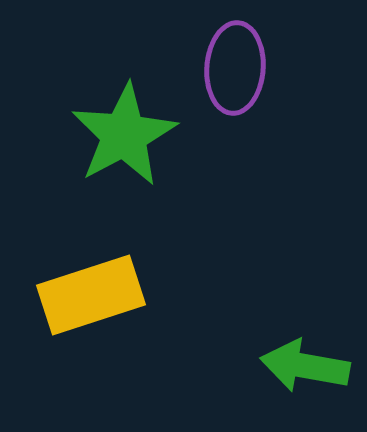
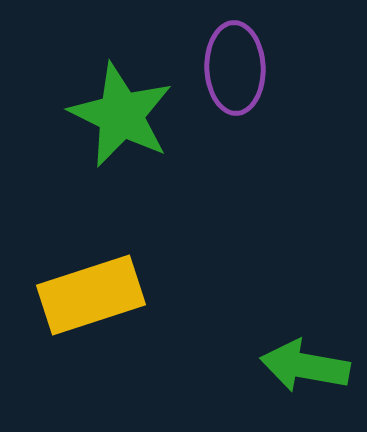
purple ellipse: rotated 6 degrees counterclockwise
green star: moved 3 px left, 20 px up; rotated 18 degrees counterclockwise
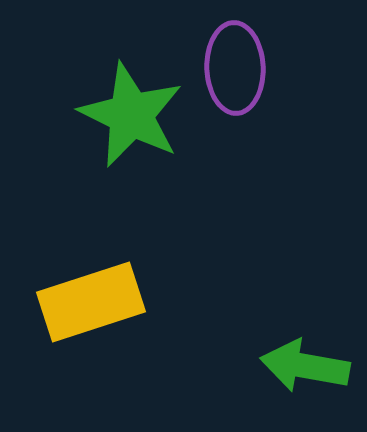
green star: moved 10 px right
yellow rectangle: moved 7 px down
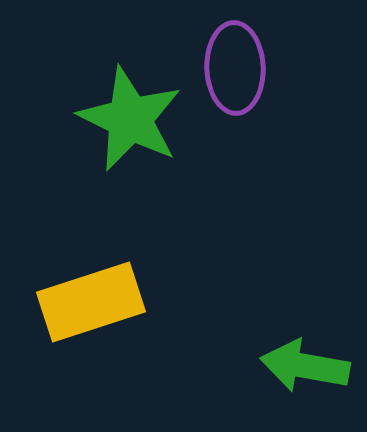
green star: moved 1 px left, 4 px down
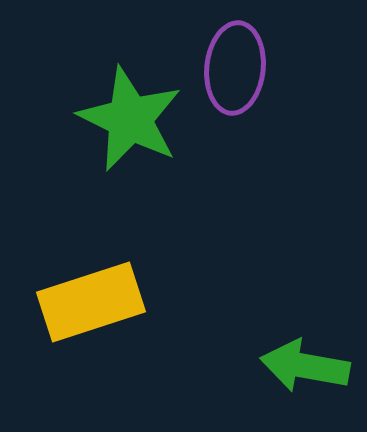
purple ellipse: rotated 8 degrees clockwise
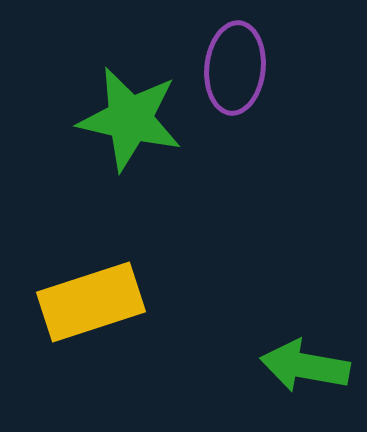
green star: rotated 13 degrees counterclockwise
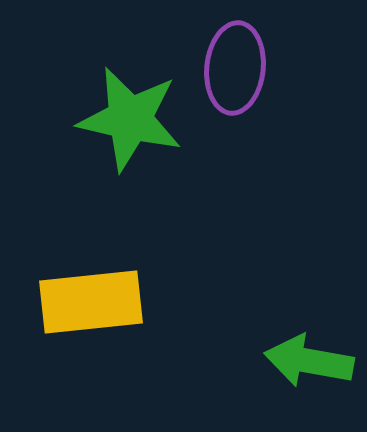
yellow rectangle: rotated 12 degrees clockwise
green arrow: moved 4 px right, 5 px up
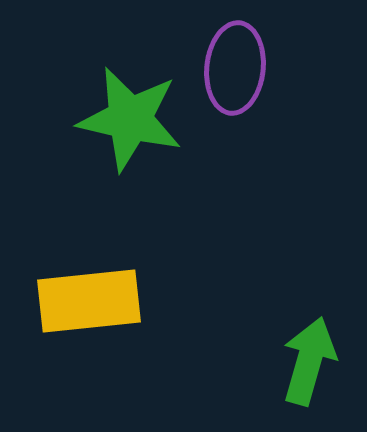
yellow rectangle: moved 2 px left, 1 px up
green arrow: rotated 96 degrees clockwise
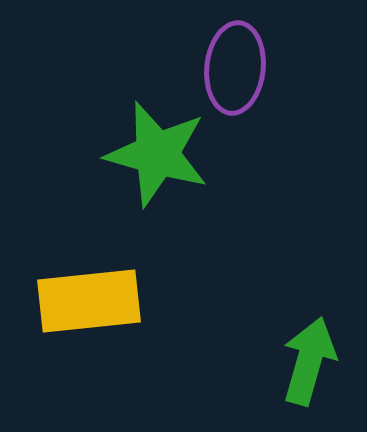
green star: moved 27 px right, 35 px down; rotated 3 degrees clockwise
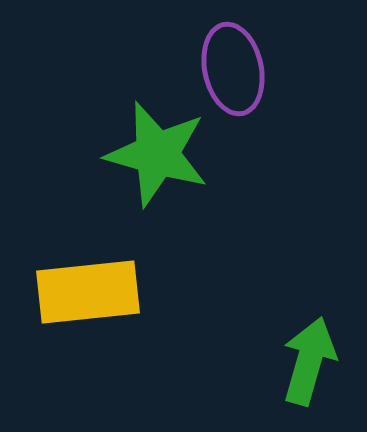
purple ellipse: moved 2 px left, 1 px down; rotated 18 degrees counterclockwise
yellow rectangle: moved 1 px left, 9 px up
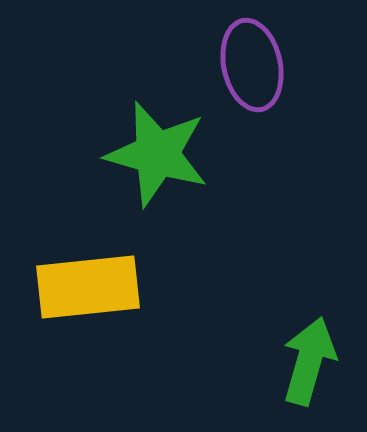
purple ellipse: moved 19 px right, 4 px up
yellow rectangle: moved 5 px up
